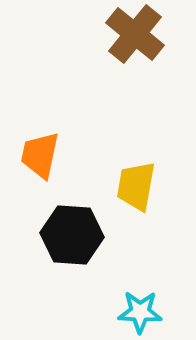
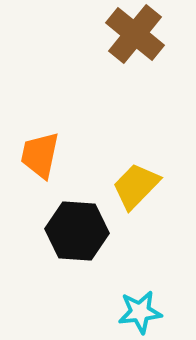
yellow trapezoid: rotated 34 degrees clockwise
black hexagon: moved 5 px right, 4 px up
cyan star: rotated 9 degrees counterclockwise
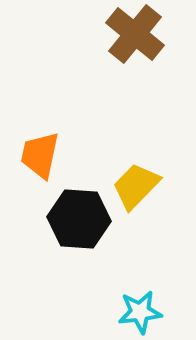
black hexagon: moved 2 px right, 12 px up
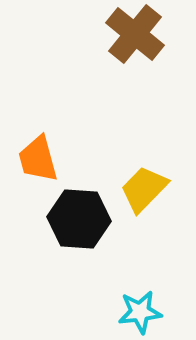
orange trapezoid: moved 2 px left, 4 px down; rotated 27 degrees counterclockwise
yellow trapezoid: moved 8 px right, 3 px down
